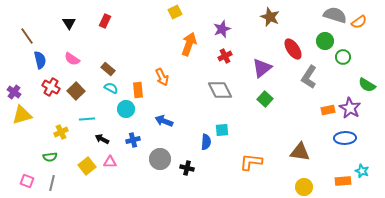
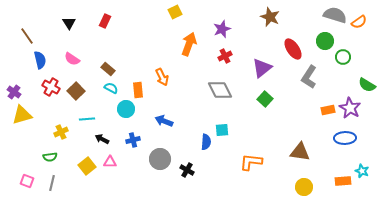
black cross at (187, 168): moved 2 px down; rotated 16 degrees clockwise
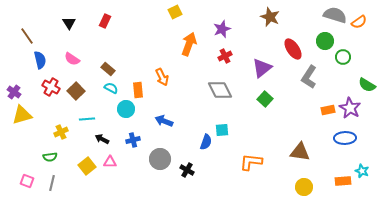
blue semicircle at (206, 142): rotated 14 degrees clockwise
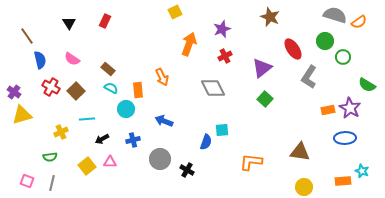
gray diamond at (220, 90): moved 7 px left, 2 px up
black arrow at (102, 139): rotated 56 degrees counterclockwise
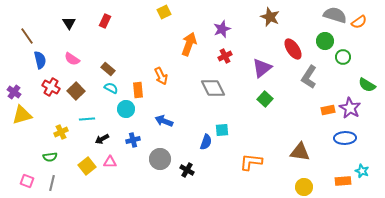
yellow square at (175, 12): moved 11 px left
orange arrow at (162, 77): moved 1 px left, 1 px up
